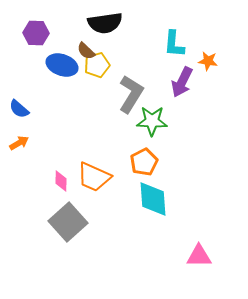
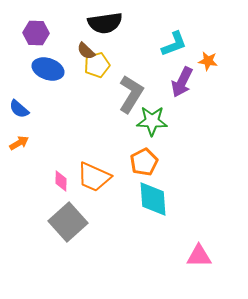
cyan L-shape: rotated 116 degrees counterclockwise
blue ellipse: moved 14 px left, 4 px down
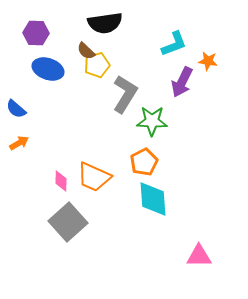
gray L-shape: moved 6 px left
blue semicircle: moved 3 px left
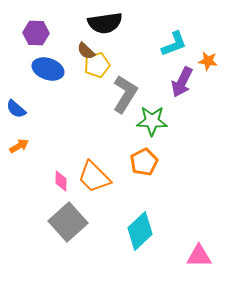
orange arrow: moved 3 px down
orange trapezoid: rotated 21 degrees clockwise
cyan diamond: moved 13 px left, 32 px down; rotated 51 degrees clockwise
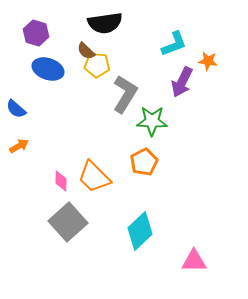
purple hexagon: rotated 15 degrees clockwise
yellow pentagon: rotated 20 degrees clockwise
pink triangle: moved 5 px left, 5 px down
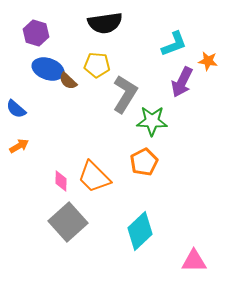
brown semicircle: moved 18 px left, 30 px down
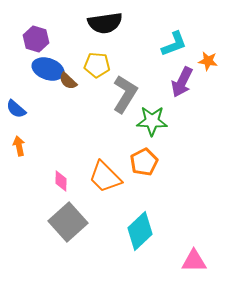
purple hexagon: moved 6 px down
orange arrow: rotated 72 degrees counterclockwise
orange trapezoid: moved 11 px right
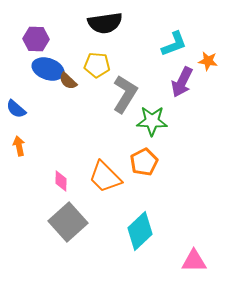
purple hexagon: rotated 15 degrees counterclockwise
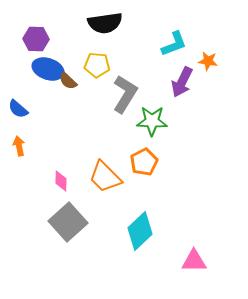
blue semicircle: moved 2 px right
